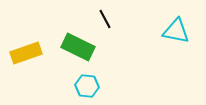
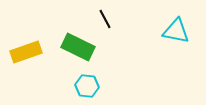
yellow rectangle: moved 1 px up
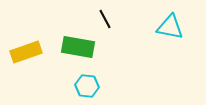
cyan triangle: moved 6 px left, 4 px up
green rectangle: rotated 16 degrees counterclockwise
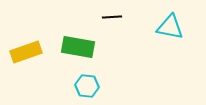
black line: moved 7 px right, 2 px up; rotated 66 degrees counterclockwise
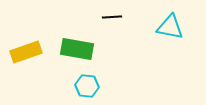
green rectangle: moved 1 px left, 2 px down
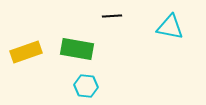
black line: moved 1 px up
cyan hexagon: moved 1 px left
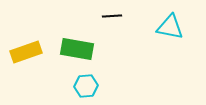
cyan hexagon: rotated 10 degrees counterclockwise
